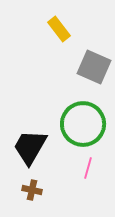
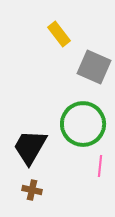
yellow rectangle: moved 5 px down
pink line: moved 12 px right, 2 px up; rotated 10 degrees counterclockwise
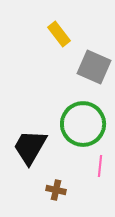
brown cross: moved 24 px right
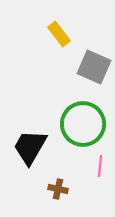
brown cross: moved 2 px right, 1 px up
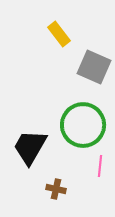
green circle: moved 1 px down
brown cross: moved 2 px left
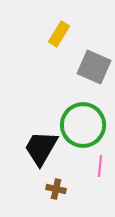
yellow rectangle: rotated 70 degrees clockwise
black trapezoid: moved 11 px right, 1 px down
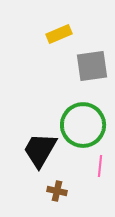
yellow rectangle: rotated 35 degrees clockwise
gray square: moved 2 px left, 1 px up; rotated 32 degrees counterclockwise
black trapezoid: moved 1 px left, 2 px down
brown cross: moved 1 px right, 2 px down
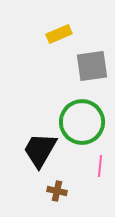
green circle: moved 1 px left, 3 px up
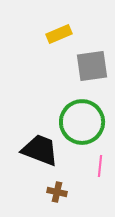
black trapezoid: rotated 81 degrees clockwise
brown cross: moved 1 px down
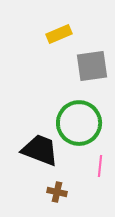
green circle: moved 3 px left, 1 px down
